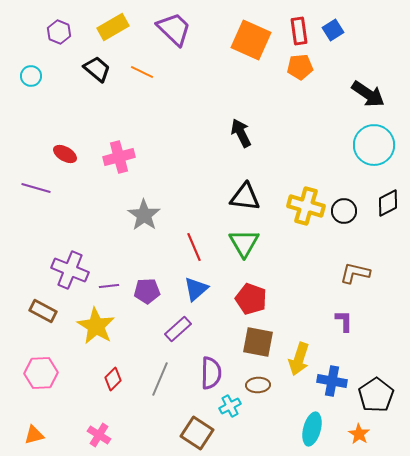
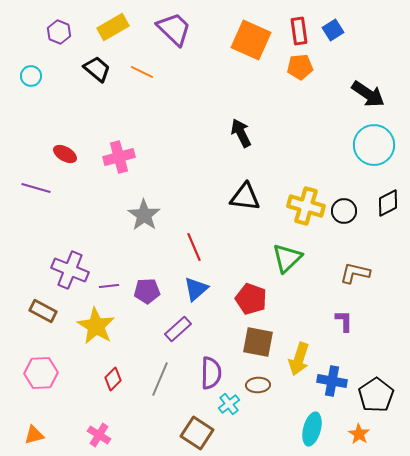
green triangle at (244, 243): moved 43 px right, 15 px down; rotated 16 degrees clockwise
cyan cross at (230, 406): moved 1 px left, 2 px up; rotated 10 degrees counterclockwise
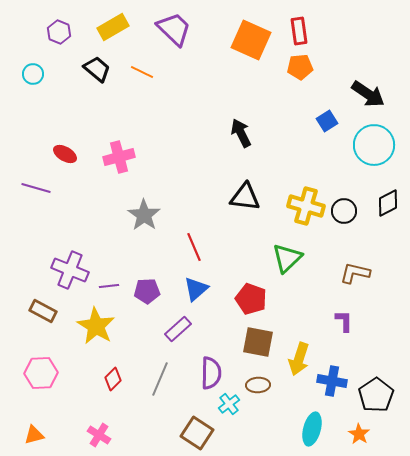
blue square at (333, 30): moved 6 px left, 91 px down
cyan circle at (31, 76): moved 2 px right, 2 px up
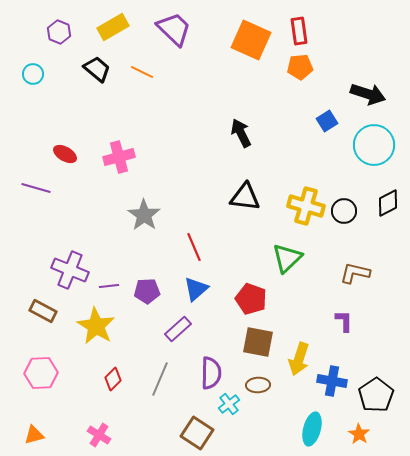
black arrow at (368, 94): rotated 16 degrees counterclockwise
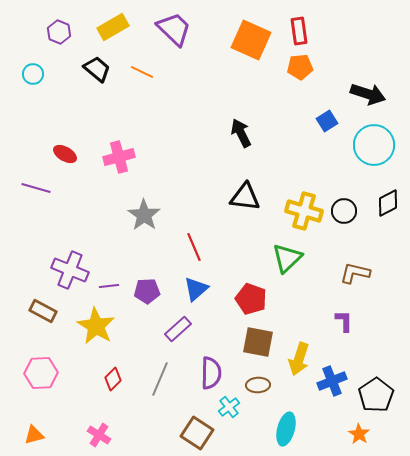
yellow cross at (306, 206): moved 2 px left, 5 px down
blue cross at (332, 381): rotated 32 degrees counterclockwise
cyan cross at (229, 404): moved 3 px down
cyan ellipse at (312, 429): moved 26 px left
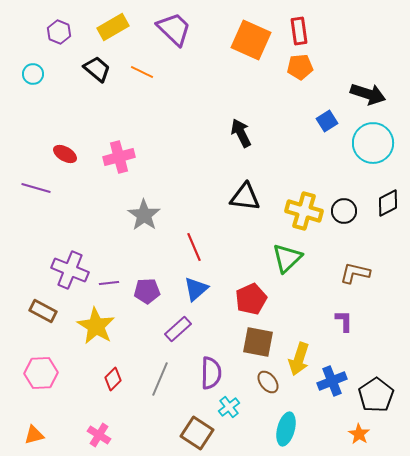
cyan circle at (374, 145): moved 1 px left, 2 px up
purple line at (109, 286): moved 3 px up
red pentagon at (251, 299): rotated 28 degrees clockwise
brown ellipse at (258, 385): moved 10 px right, 3 px up; rotated 55 degrees clockwise
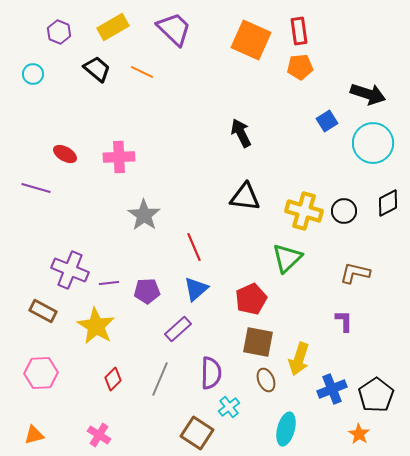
pink cross at (119, 157): rotated 12 degrees clockwise
blue cross at (332, 381): moved 8 px down
brown ellipse at (268, 382): moved 2 px left, 2 px up; rotated 15 degrees clockwise
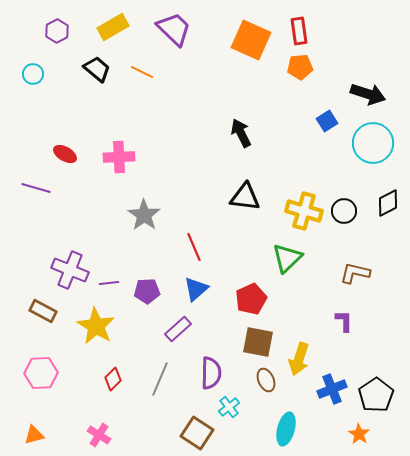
purple hexagon at (59, 32): moved 2 px left, 1 px up; rotated 10 degrees clockwise
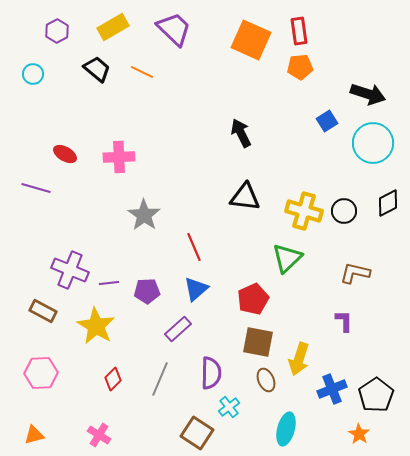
red pentagon at (251, 299): moved 2 px right
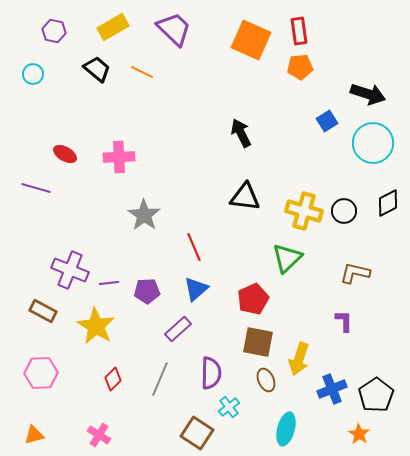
purple hexagon at (57, 31): moved 3 px left; rotated 20 degrees counterclockwise
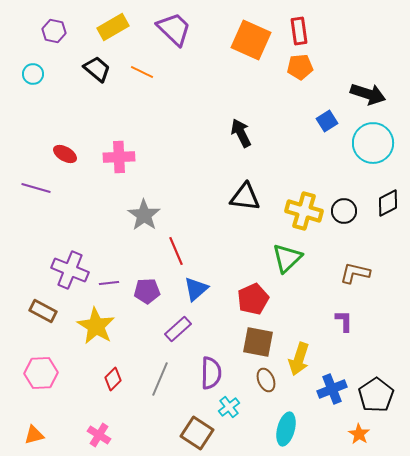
red line at (194, 247): moved 18 px left, 4 px down
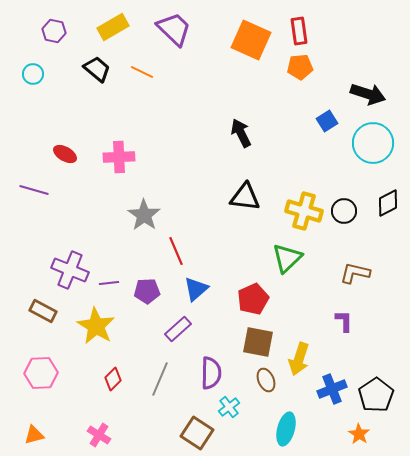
purple line at (36, 188): moved 2 px left, 2 px down
